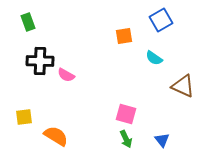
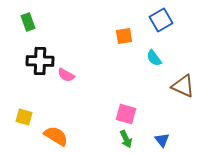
cyan semicircle: rotated 18 degrees clockwise
yellow square: rotated 24 degrees clockwise
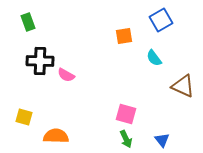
orange semicircle: rotated 30 degrees counterclockwise
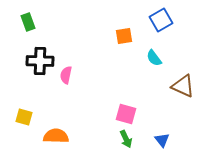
pink semicircle: rotated 72 degrees clockwise
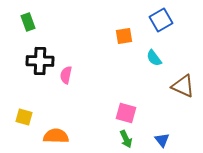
pink square: moved 1 px up
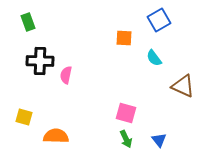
blue square: moved 2 px left
orange square: moved 2 px down; rotated 12 degrees clockwise
blue triangle: moved 3 px left
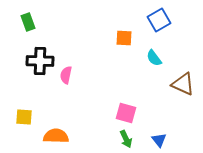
brown triangle: moved 2 px up
yellow square: rotated 12 degrees counterclockwise
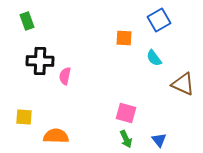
green rectangle: moved 1 px left, 1 px up
pink semicircle: moved 1 px left, 1 px down
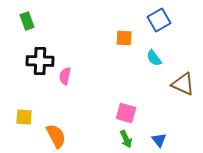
orange semicircle: rotated 60 degrees clockwise
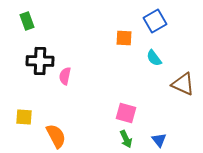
blue square: moved 4 px left, 1 px down
